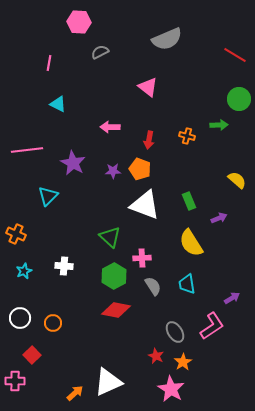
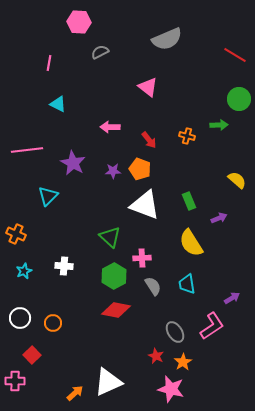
red arrow at (149, 140): rotated 48 degrees counterclockwise
pink star at (171, 389): rotated 16 degrees counterclockwise
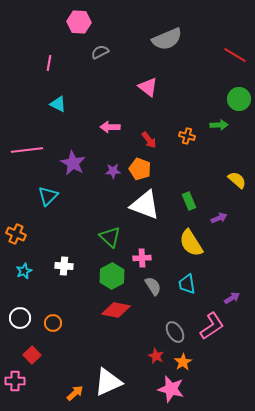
green hexagon at (114, 276): moved 2 px left
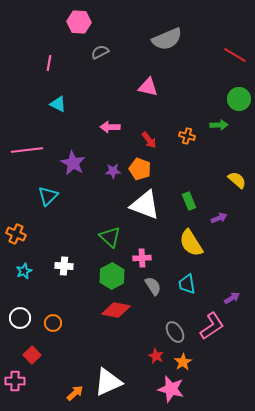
pink triangle at (148, 87): rotated 25 degrees counterclockwise
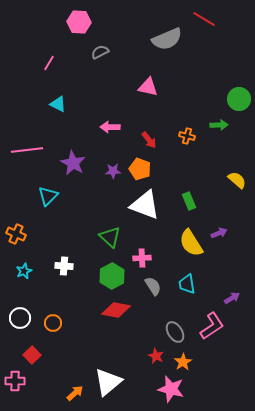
red line at (235, 55): moved 31 px left, 36 px up
pink line at (49, 63): rotated 21 degrees clockwise
purple arrow at (219, 218): moved 15 px down
white triangle at (108, 382): rotated 16 degrees counterclockwise
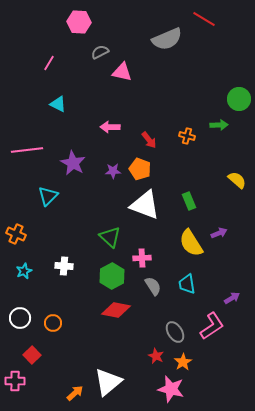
pink triangle at (148, 87): moved 26 px left, 15 px up
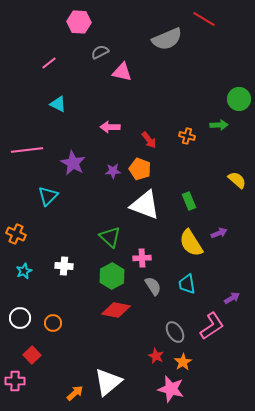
pink line at (49, 63): rotated 21 degrees clockwise
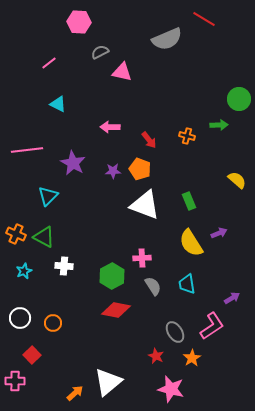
green triangle at (110, 237): moved 66 px left; rotated 15 degrees counterclockwise
orange star at (183, 362): moved 9 px right, 4 px up
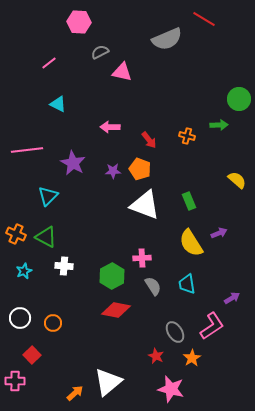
green triangle at (44, 237): moved 2 px right
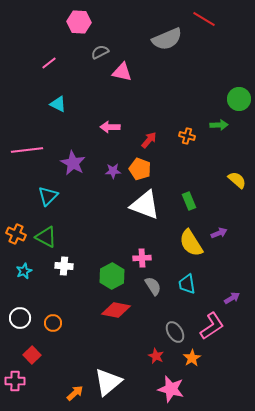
red arrow at (149, 140): rotated 102 degrees counterclockwise
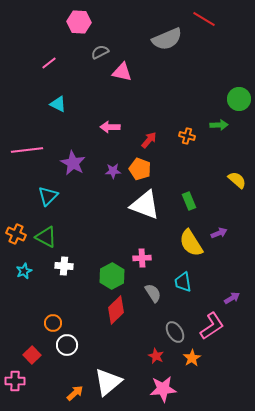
cyan trapezoid at (187, 284): moved 4 px left, 2 px up
gray semicircle at (153, 286): moved 7 px down
red diamond at (116, 310): rotated 56 degrees counterclockwise
white circle at (20, 318): moved 47 px right, 27 px down
pink star at (171, 389): moved 8 px left; rotated 20 degrees counterclockwise
